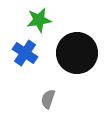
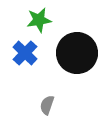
blue cross: rotated 10 degrees clockwise
gray semicircle: moved 1 px left, 6 px down
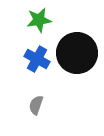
blue cross: moved 12 px right, 6 px down; rotated 15 degrees counterclockwise
gray semicircle: moved 11 px left
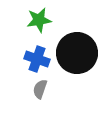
blue cross: rotated 10 degrees counterclockwise
gray semicircle: moved 4 px right, 16 px up
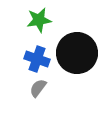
gray semicircle: moved 2 px left, 1 px up; rotated 18 degrees clockwise
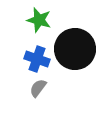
green star: rotated 25 degrees clockwise
black circle: moved 2 px left, 4 px up
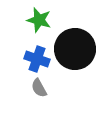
gray semicircle: moved 1 px right; rotated 66 degrees counterclockwise
